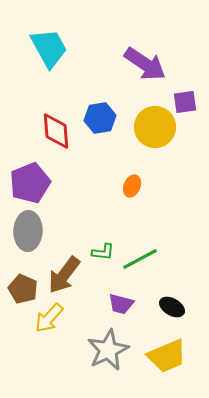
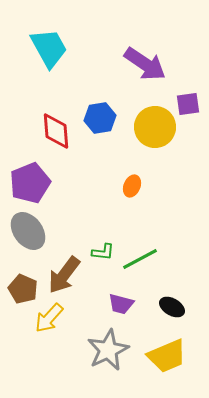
purple square: moved 3 px right, 2 px down
gray ellipse: rotated 39 degrees counterclockwise
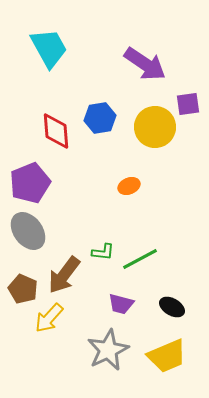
orange ellipse: moved 3 px left; rotated 45 degrees clockwise
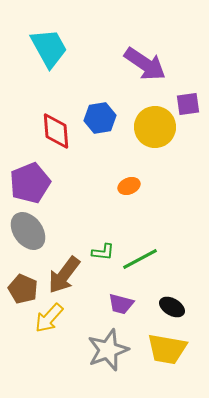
gray star: rotated 6 degrees clockwise
yellow trapezoid: moved 7 px up; rotated 33 degrees clockwise
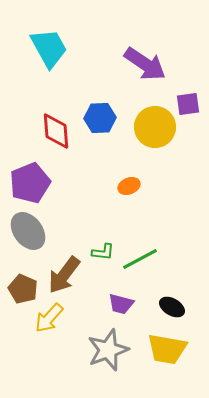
blue hexagon: rotated 8 degrees clockwise
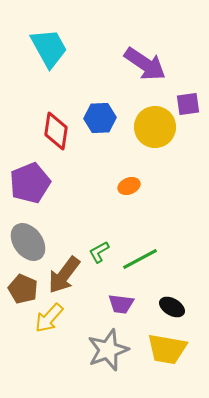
red diamond: rotated 12 degrees clockwise
gray ellipse: moved 11 px down
green L-shape: moved 4 px left; rotated 145 degrees clockwise
purple trapezoid: rotated 8 degrees counterclockwise
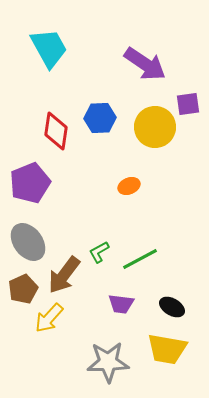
brown pentagon: rotated 24 degrees clockwise
gray star: moved 12 px down; rotated 18 degrees clockwise
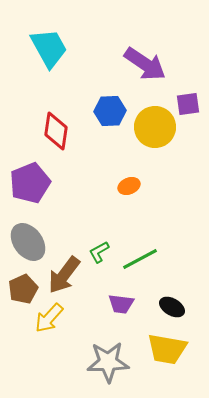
blue hexagon: moved 10 px right, 7 px up
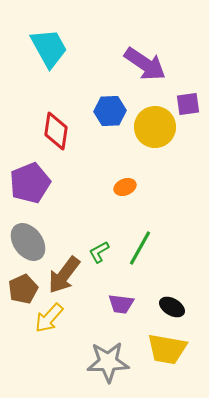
orange ellipse: moved 4 px left, 1 px down
green line: moved 11 px up; rotated 33 degrees counterclockwise
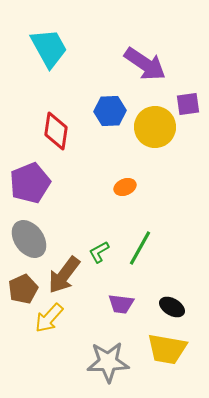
gray ellipse: moved 1 px right, 3 px up
